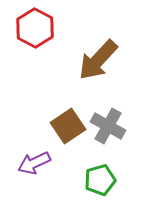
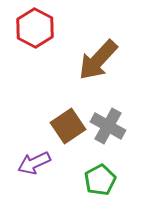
green pentagon: rotated 12 degrees counterclockwise
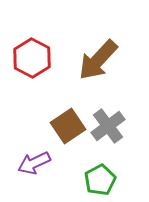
red hexagon: moved 3 px left, 30 px down
gray cross: rotated 24 degrees clockwise
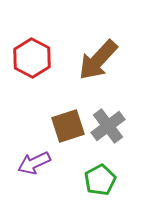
brown square: rotated 16 degrees clockwise
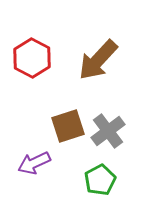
gray cross: moved 5 px down
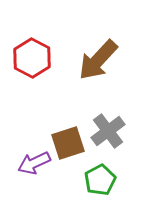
brown square: moved 17 px down
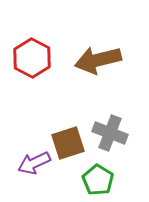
brown arrow: rotated 33 degrees clockwise
gray cross: moved 2 px right, 2 px down; rotated 32 degrees counterclockwise
green pentagon: moved 2 px left; rotated 12 degrees counterclockwise
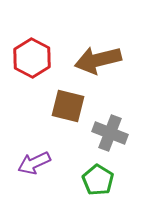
brown square: moved 37 px up; rotated 32 degrees clockwise
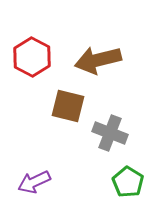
red hexagon: moved 1 px up
purple arrow: moved 19 px down
green pentagon: moved 30 px right, 2 px down
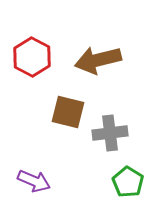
brown square: moved 6 px down
gray cross: rotated 28 degrees counterclockwise
purple arrow: moved 1 px up; rotated 132 degrees counterclockwise
